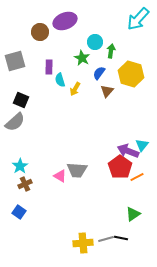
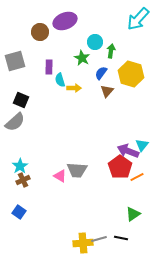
blue semicircle: moved 2 px right
yellow arrow: moved 1 px left, 1 px up; rotated 120 degrees counterclockwise
brown cross: moved 2 px left, 4 px up
gray line: moved 7 px left
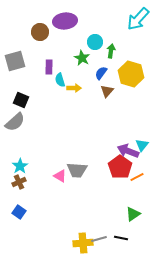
purple ellipse: rotated 15 degrees clockwise
brown cross: moved 4 px left, 2 px down
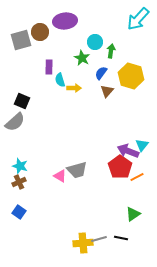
gray square: moved 6 px right, 21 px up
yellow hexagon: moved 2 px down
black square: moved 1 px right, 1 px down
cyan star: rotated 21 degrees counterclockwise
gray trapezoid: rotated 20 degrees counterclockwise
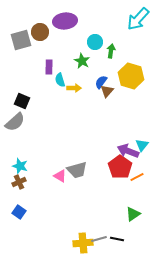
green star: moved 3 px down
blue semicircle: moved 9 px down
black line: moved 4 px left, 1 px down
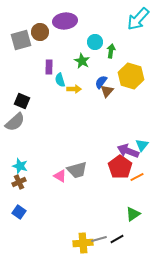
yellow arrow: moved 1 px down
black line: rotated 40 degrees counterclockwise
